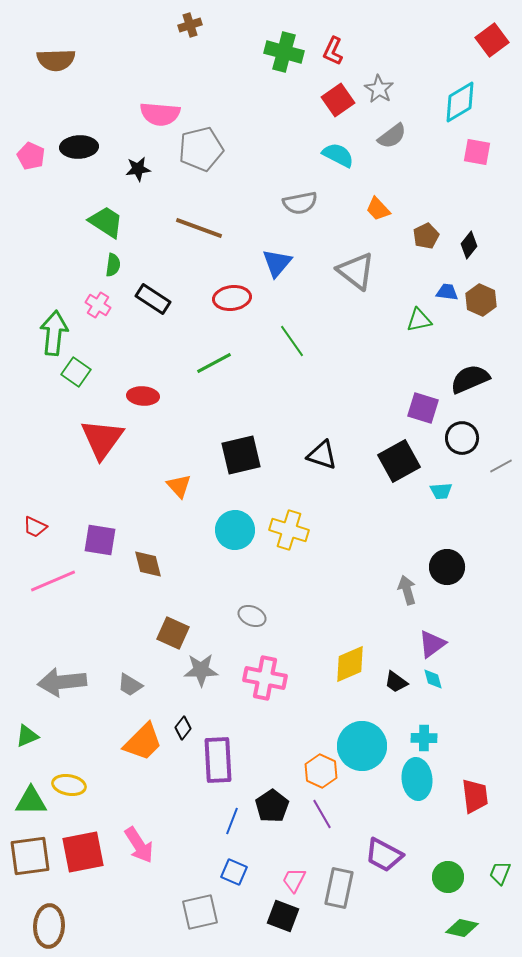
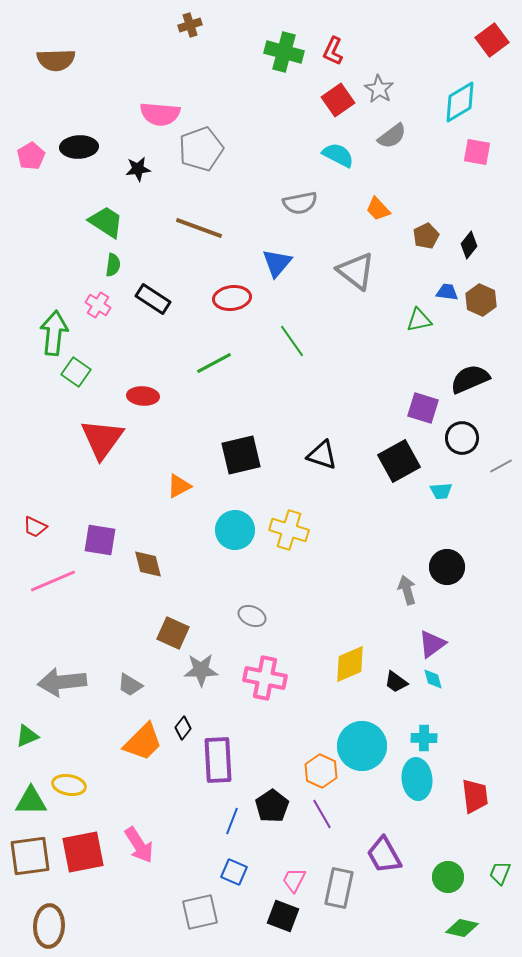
gray pentagon at (201, 149): rotated 6 degrees counterclockwise
pink pentagon at (31, 156): rotated 16 degrees clockwise
orange triangle at (179, 486): rotated 44 degrees clockwise
purple trapezoid at (384, 855): rotated 33 degrees clockwise
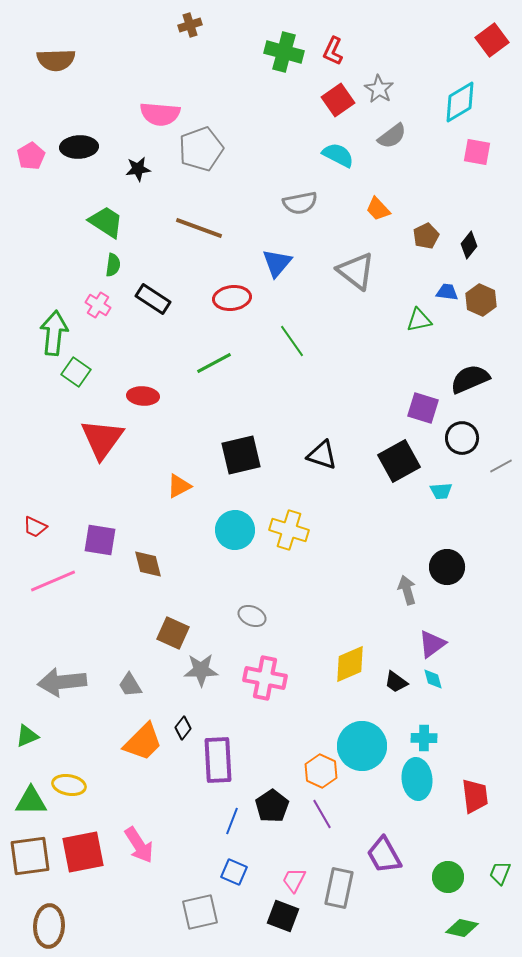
gray trapezoid at (130, 685): rotated 28 degrees clockwise
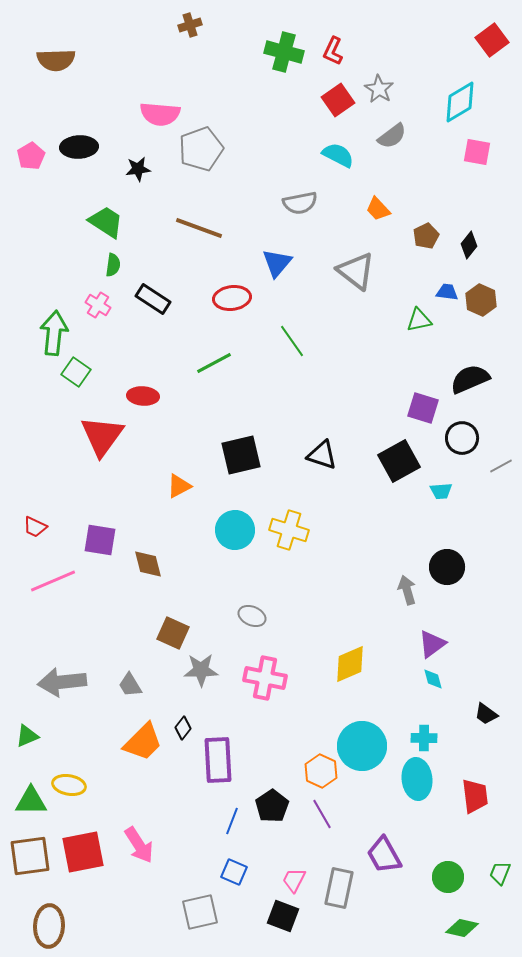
red triangle at (102, 439): moved 3 px up
black trapezoid at (396, 682): moved 90 px right, 32 px down
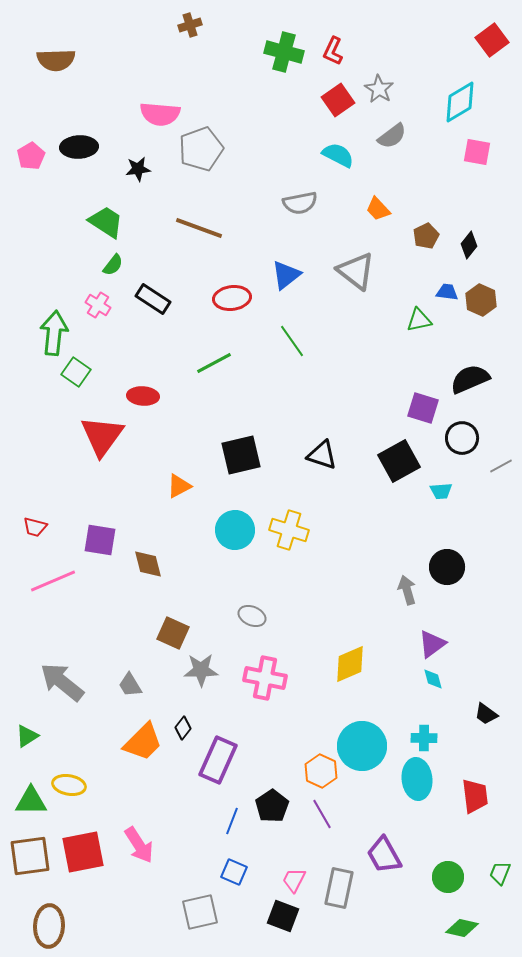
blue triangle at (277, 263): moved 9 px right, 12 px down; rotated 12 degrees clockwise
green semicircle at (113, 265): rotated 30 degrees clockwise
red trapezoid at (35, 527): rotated 10 degrees counterclockwise
gray arrow at (62, 682): rotated 45 degrees clockwise
green triangle at (27, 736): rotated 10 degrees counterclockwise
purple rectangle at (218, 760): rotated 27 degrees clockwise
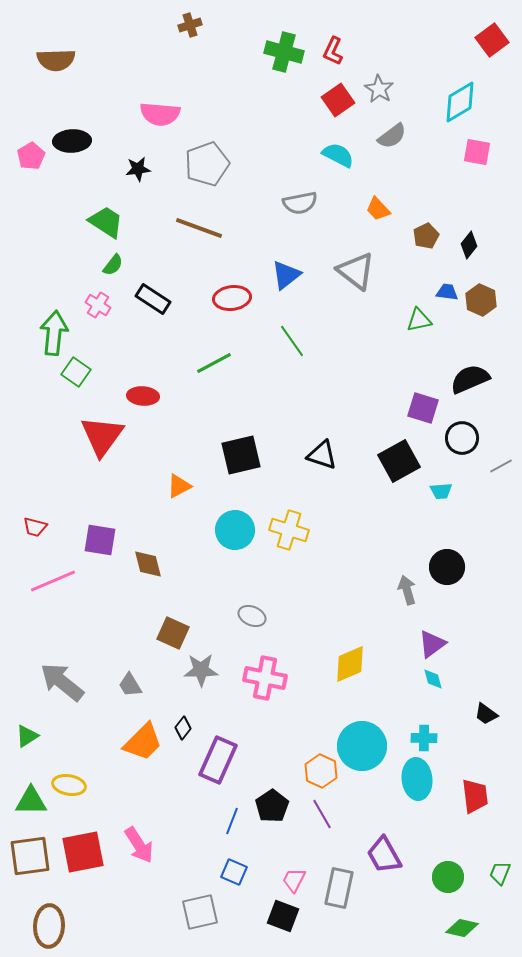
black ellipse at (79, 147): moved 7 px left, 6 px up
gray pentagon at (201, 149): moved 6 px right, 15 px down
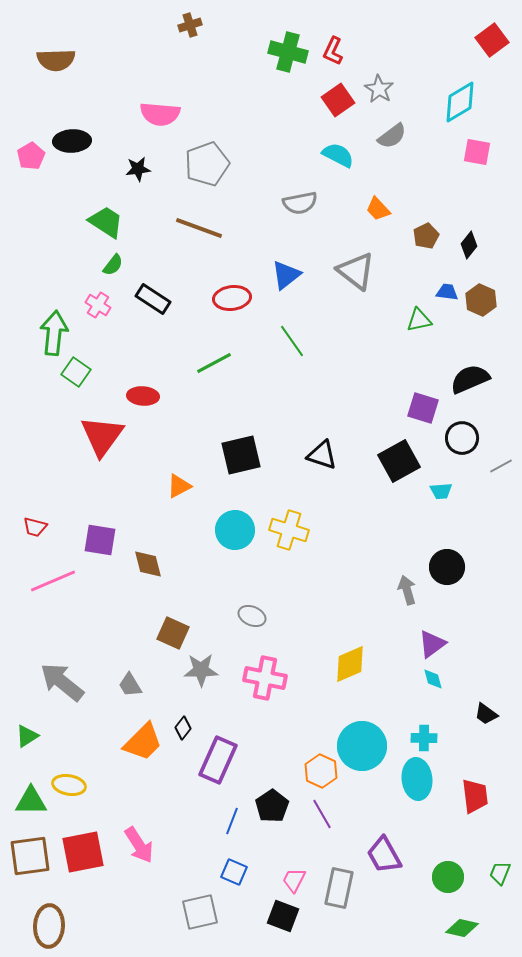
green cross at (284, 52): moved 4 px right
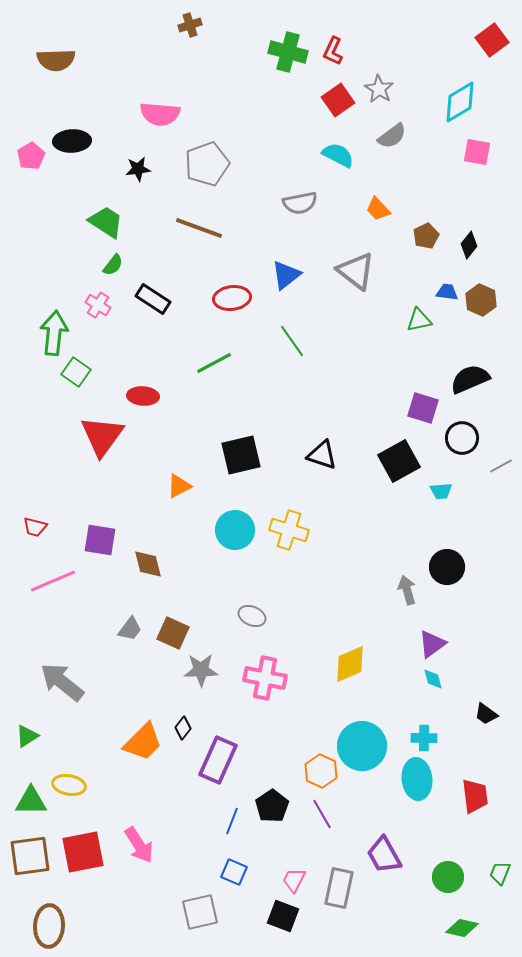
gray trapezoid at (130, 685): moved 56 px up; rotated 112 degrees counterclockwise
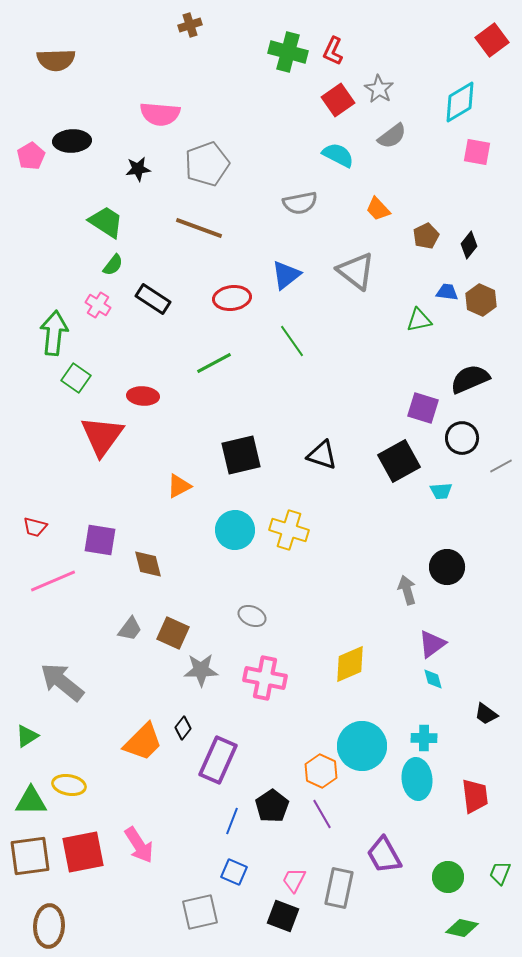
green square at (76, 372): moved 6 px down
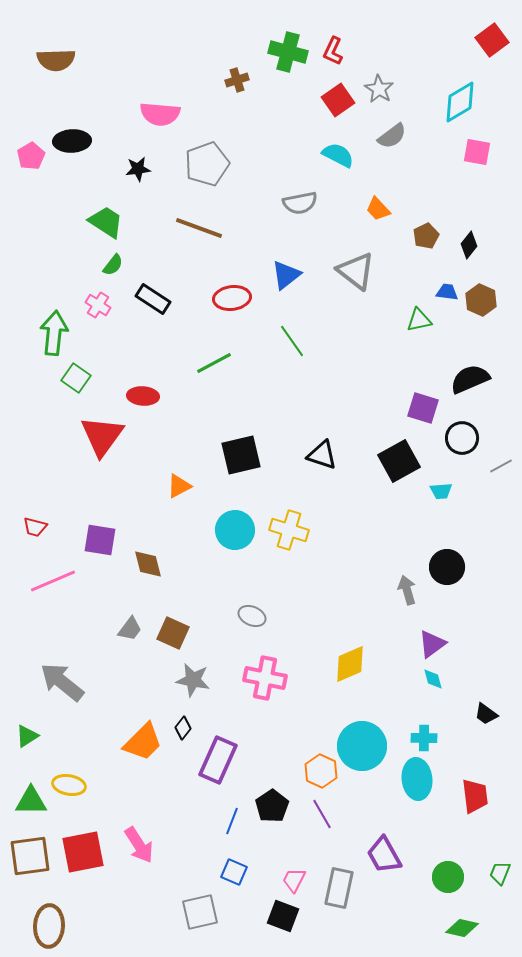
brown cross at (190, 25): moved 47 px right, 55 px down
gray star at (201, 670): moved 8 px left, 10 px down; rotated 12 degrees clockwise
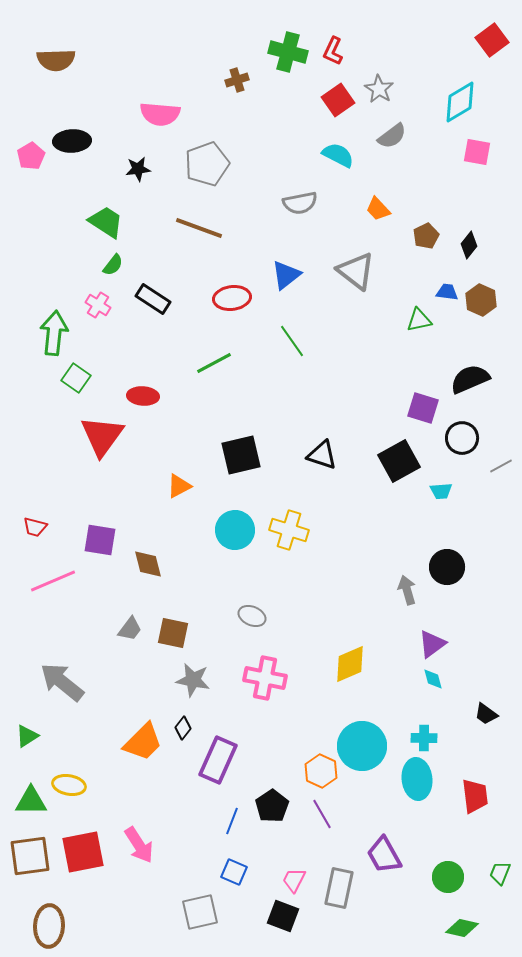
brown square at (173, 633): rotated 12 degrees counterclockwise
